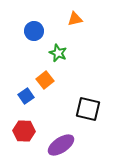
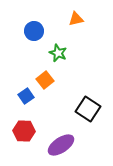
orange triangle: moved 1 px right
black square: rotated 20 degrees clockwise
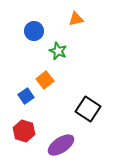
green star: moved 2 px up
red hexagon: rotated 15 degrees clockwise
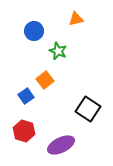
purple ellipse: rotated 8 degrees clockwise
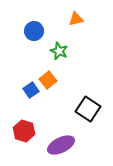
green star: moved 1 px right
orange square: moved 3 px right
blue square: moved 5 px right, 6 px up
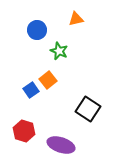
blue circle: moved 3 px right, 1 px up
purple ellipse: rotated 44 degrees clockwise
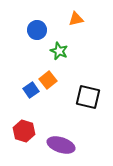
black square: moved 12 px up; rotated 20 degrees counterclockwise
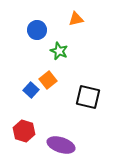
blue square: rotated 14 degrees counterclockwise
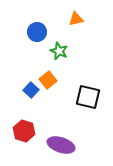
blue circle: moved 2 px down
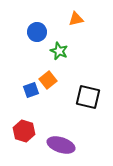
blue square: rotated 28 degrees clockwise
